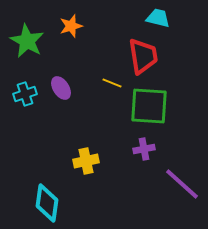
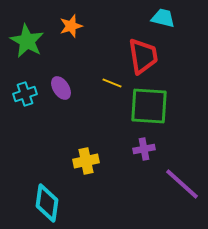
cyan trapezoid: moved 5 px right
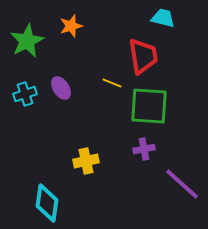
green star: rotated 16 degrees clockwise
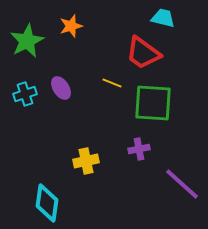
red trapezoid: moved 3 px up; rotated 135 degrees clockwise
green square: moved 4 px right, 3 px up
purple cross: moved 5 px left
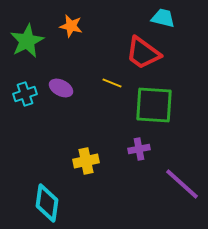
orange star: rotated 30 degrees clockwise
purple ellipse: rotated 30 degrees counterclockwise
green square: moved 1 px right, 2 px down
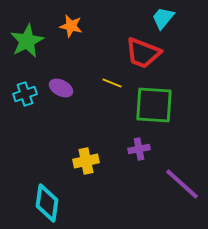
cyan trapezoid: rotated 65 degrees counterclockwise
red trapezoid: rotated 15 degrees counterclockwise
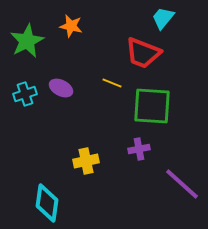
green square: moved 2 px left, 1 px down
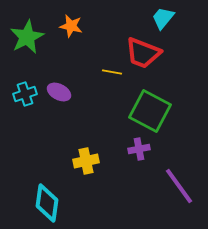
green star: moved 4 px up
yellow line: moved 11 px up; rotated 12 degrees counterclockwise
purple ellipse: moved 2 px left, 4 px down
green square: moved 2 px left, 5 px down; rotated 24 degrees clockwise
purple line: moved 3 px left, 2 px down; rotated 12 degrees clockwise
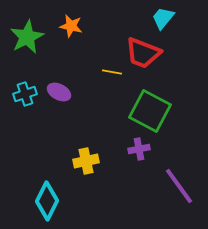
cyan diamond: moved 2 px up; rotated 18 degrees clockwise
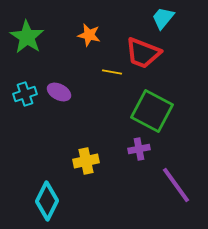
orange star: moved 18 px right, 9 px down
green star: rotated 12 degrees counterclockwise
green square: moved 2 px right
purple line: moved 3 px left, 1 px up
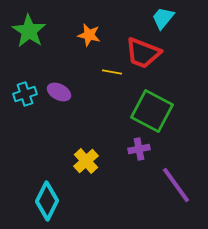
green star: moved 2 px right, 6 px up
yellow cross: rotated 30 degrees counterclockwise
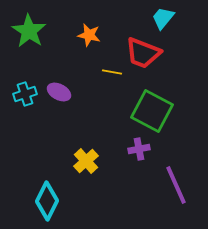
purple line: rotated 12 degrees clockwise
